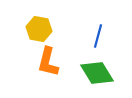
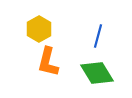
yellow hexagon: rotated 20 degrees clockwise
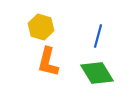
yellow hexagon: moved 2 px right, 2 px up; rotated 15 degrees counterclockwise
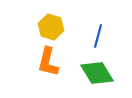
yellow hexagon: moved 10 px right
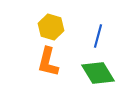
green diamond: moved 1 px right
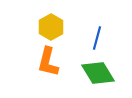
yellow hexagon: rotated 15 degrees clockwise
blue line: moved 1 px left, 2 px down
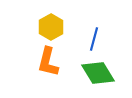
blue line: moved 3 px left, 1 px down
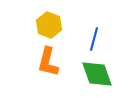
yellow hexagon: moved 2 px left, 2 px up; rotated 10 degrees counterclockwise
green diamond: moved 1 px left, 1 px down; rotated 12 degrees clockwise
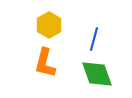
yellow hexagon: rotated 10 degrees clockwise
orange L-shape: moved 3 px left, 1 px down
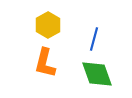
yellow hexagon: moved 1 px left
